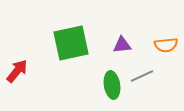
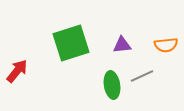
green square: rotated 6 degrees counterclockwise
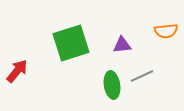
orange semicircle: moved 14 px up
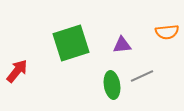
orange semicircle: moved 1 px right, 1 px down
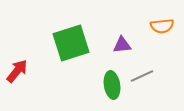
orange semicircle: moved 5 px left, 6 px up
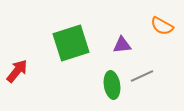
orange semicircle: rotated 35 degrees clockwise
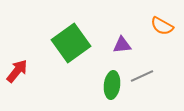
green square: rotated 18 degrees counterclockwise
green ellipse: rotated 16 degrees clockwise
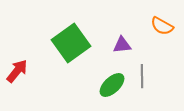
gray line: rotated 65 degrees counterclockwise
green ellipse: rotated 40 degrees clockwise
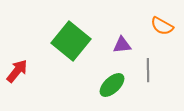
green square: moved 2 px up; rotated 15 degrees counterclockwise
gray line: moved 6 px right, 6 px up
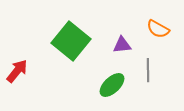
orange semicircle: moved 4 px left, 3 px down
